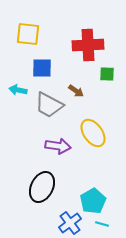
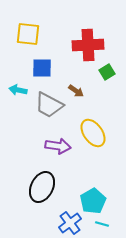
green square: moved 2 px up; rotated 35 degrees counterclockwise
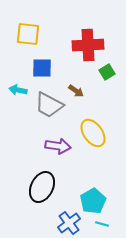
blue cross: moved 1 px left
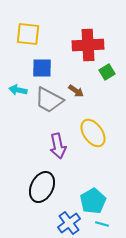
gray trapezoid: moved 5 px up
purple arrow: rotated 70 degrees clockwise
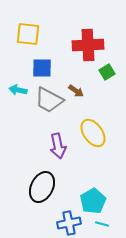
blue cross: rotated 25 degrees clockwise
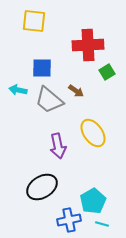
yellow square: moved 6 px right, 13 px up
gray trapezoid: rotated 12 degrees clockwise
black ellipse: rotated 32 degrees clockwise
blue cross: moved 3 px up
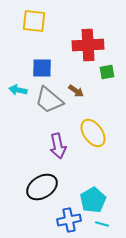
green square: rotated 21 degrees clockwise
cyan pentagon: moved 1 px up
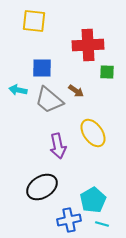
green square: rotated 14 degrees clockwise
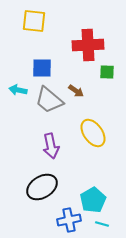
purple arrow: moved 7 px left
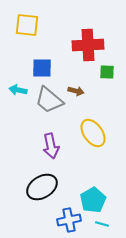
yellow square: moved 7 px left, 4 px down
brown arrow: rotated 21 degrees counterclockwise
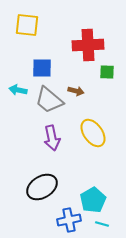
purple arrow: moved 1 px right, 8 px up
